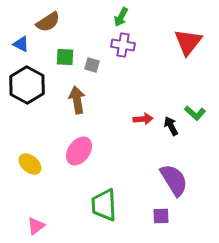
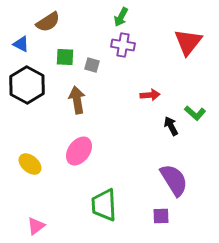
red arrow: moved 7 px right, 24 px up
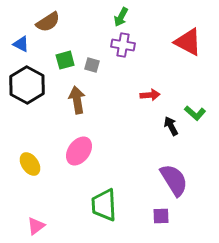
red triangle: rotated 40 degrees counterclockwise
green square: moved 3 px down; rotated 18 degrees counterclockwise
yellow ellipse: rotated 15 degrees clockwise
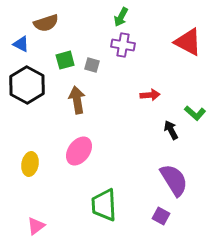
brown semicircle: moved 2 px left, 1 px down; rotated 15 degrees clockwise
black arrow: moved 4 px down
yellow ellipse: rotated 45 degrees clockwise
purple square: rotated 30 degrees clockwise
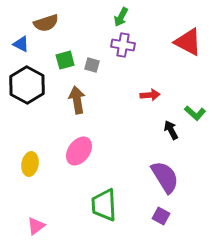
purple semicircle: moved 9 px left, 3 px up
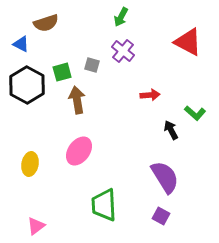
purple cross: moved 6 px down; rotated 30 degrees clockwise
green square: moved 3 px left, 12 px down
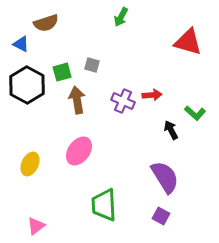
red triangle: rotated 12 degrees counterclockwise
purple cross: moved 50 px down; rotated 15 degrees counterclockwise
red arrow: moved 2 px right
yellow ellipse: rotated 15 degrees clockwise
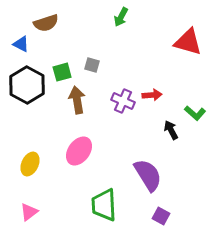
purple semicircle: moved 17 px left, 2 px up
pink triangle: moved 7 px left, 14 px up
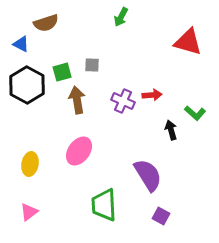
gray square: rotated 14 degrees counterclockwise
black arrow: rotated 12 degrees clockwise
yellow ellipse: rotated 15 degrees counterclockwise
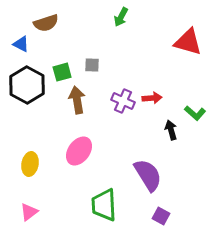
red arrow: moved 3 px down
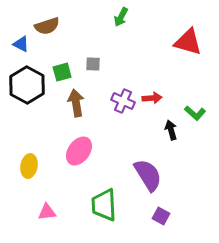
brown semicircle: moved 1 px right, 3 px down
gray square: moved 1 px right, 1 px up
brown arrow: moved 1 px left, 3 px down
yellow ellipse: moved 1 px left, 2 px down
pink triangle: moved 18 px right; rotated 30 degrees clockwise
